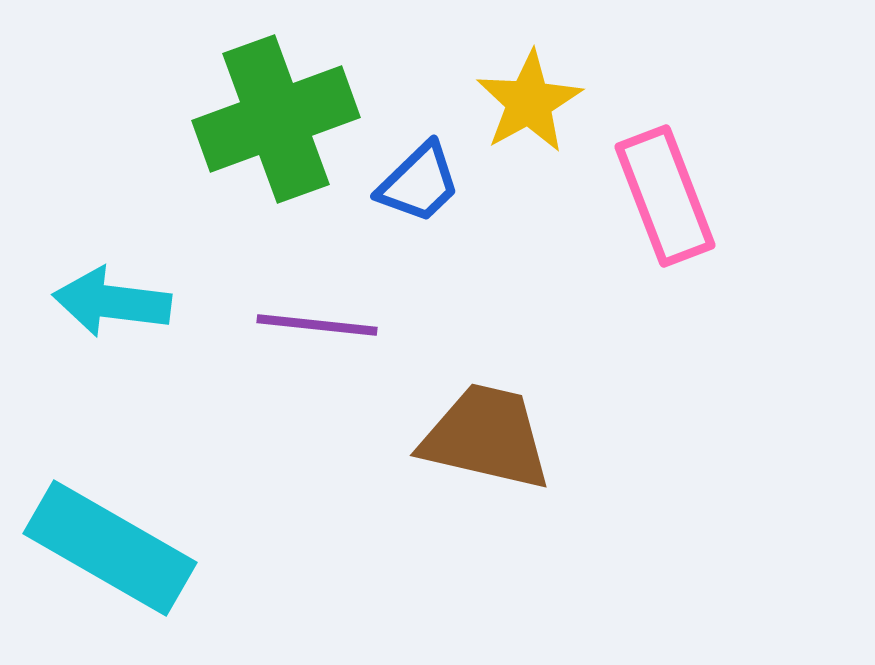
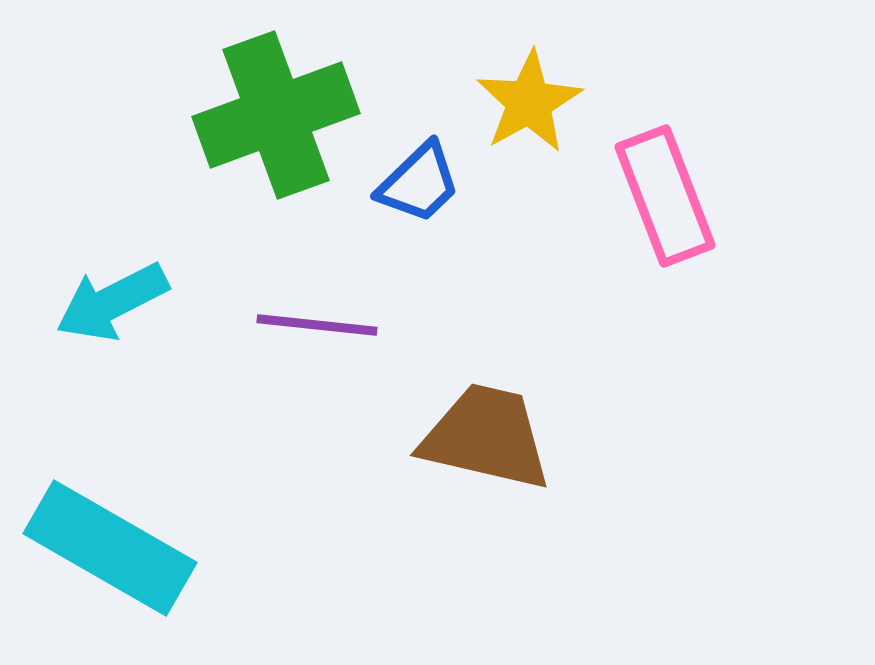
green cross: moved 4 px up
cyan arrow: rotated 34 degrees counterclockwise
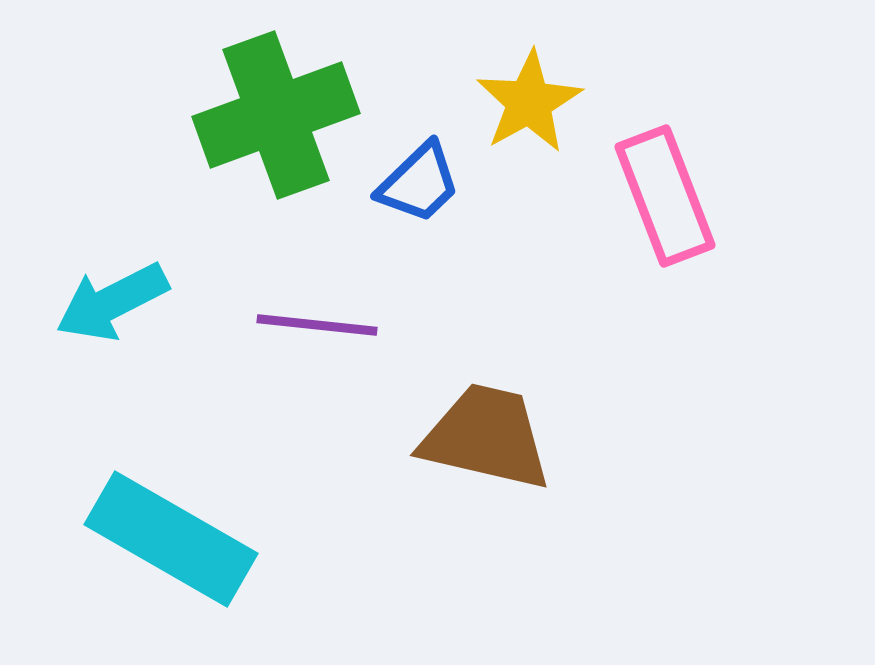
cyan rectangle: moved 61 px right, 9 px up
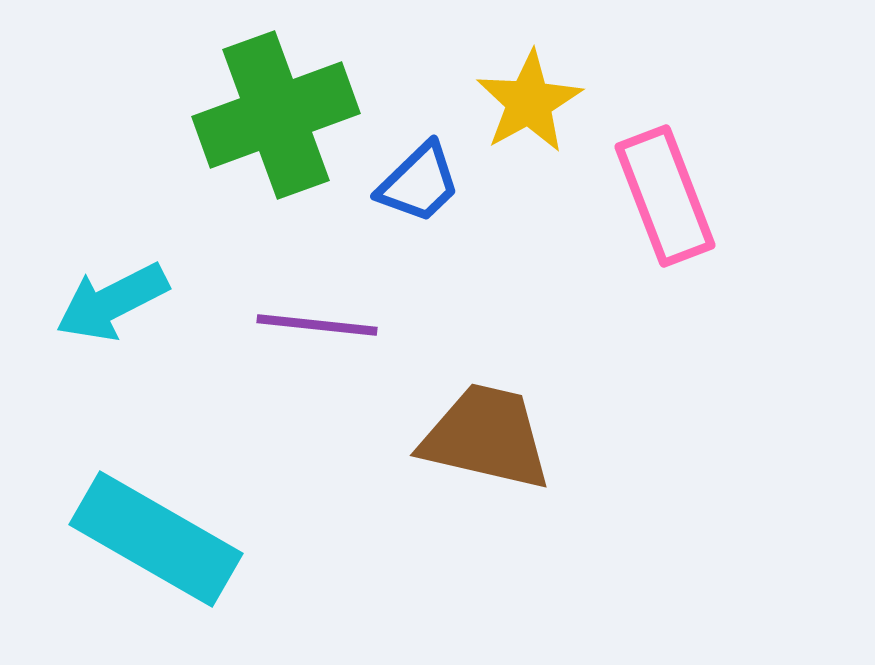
cyan rectangle: moved 15 px left
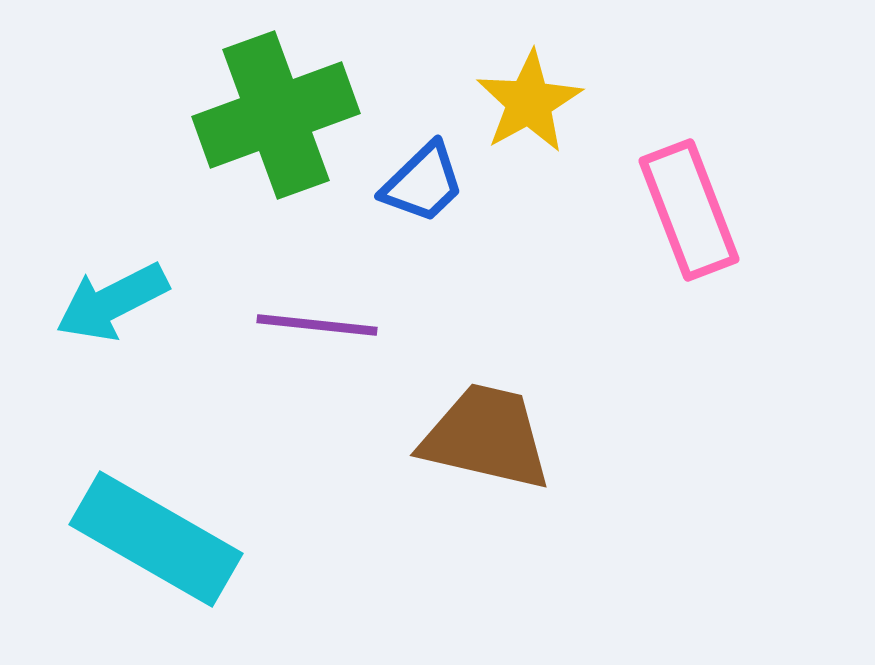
blue trapezoid: moved 4 px right
pink rectangle: moved 24 px right, 14 px down
